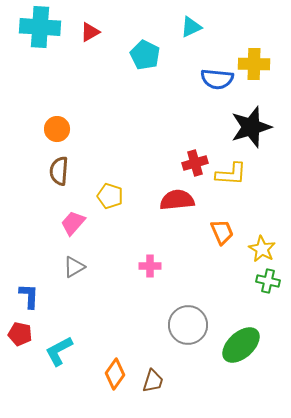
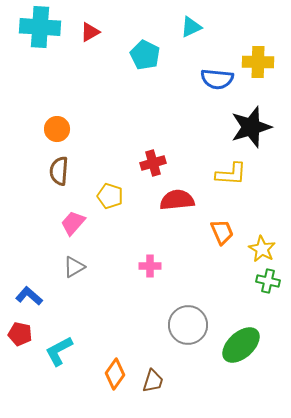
yellow cross: moved 4 px right, 2 px up
red cross: moved 42 px left
blue L-shape: rotated 52 degrees counterclockwise
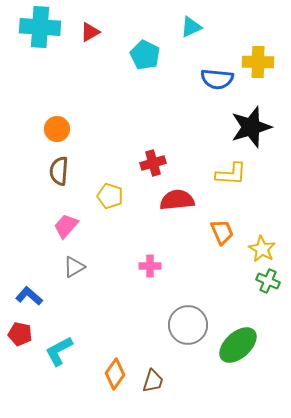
pink trapezoid: moved 7 px left, 3 px down
green cross: rotated 10 degrees clockwise
green ellipse: moved 3 px left
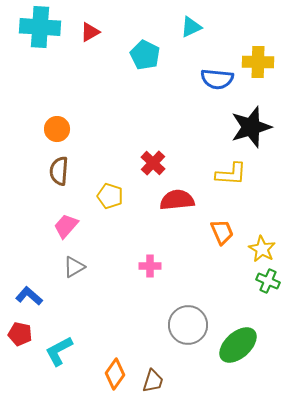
red cross: rotated 30 degrees counterclockwise
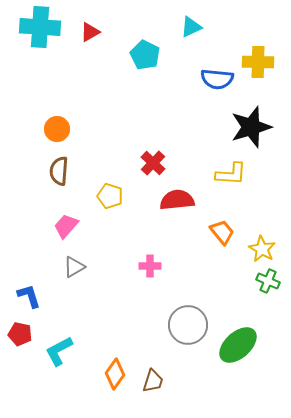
orange trapezoid: rotated 16 degrees counterclockwise
blue L-shape: rotated 32 degrees clockwise
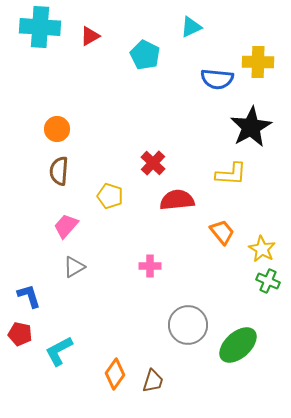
red triangle: moved 4 px down
black star: rotated 12 degrees counterclockwise
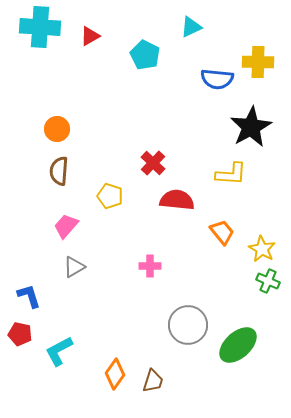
red semicircle: rotated 12 degrees clockwise
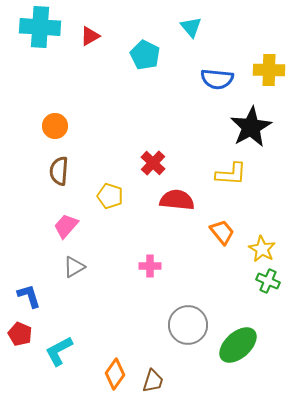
cyan triangle: rotated 45 degrees counterclockwise
yellow cross: moved 11 px right, 8 px down
orange circle: moved 2 px left, 3 px up
red pentagon: rotated 10 degrees clockwise
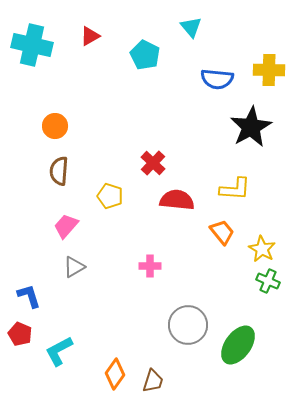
cyan cross: moved 8 px left, 18 px down; rotated 9 degrees clockwise
yellow L-shape: moved 4 px right, 15 px down
green ellipse: rotated 12 degrees counterclockwise
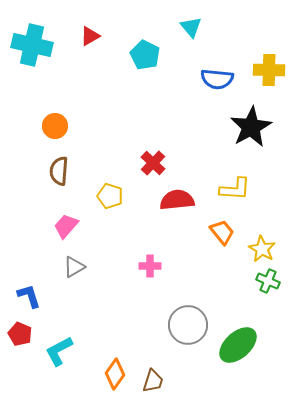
red semicircle: rotated 12 degrees counterclockwise
green ellipse: rotated 12 degrees clockwise
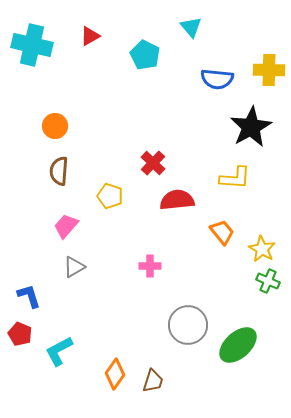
yellow L-shape: moved 11 px up
